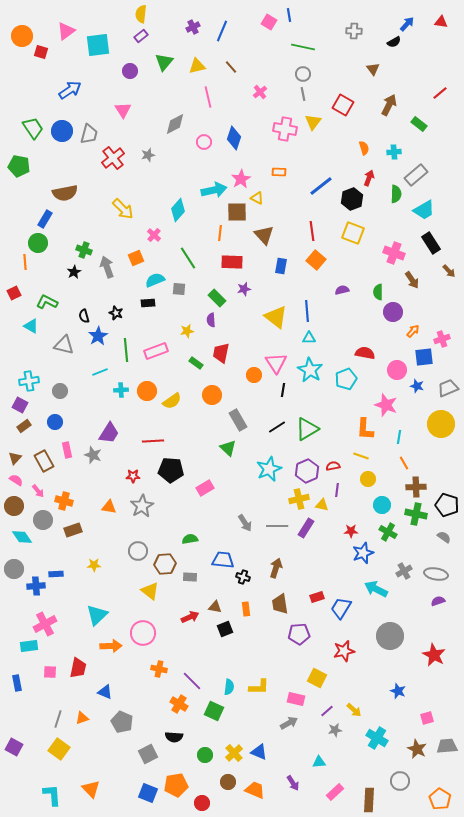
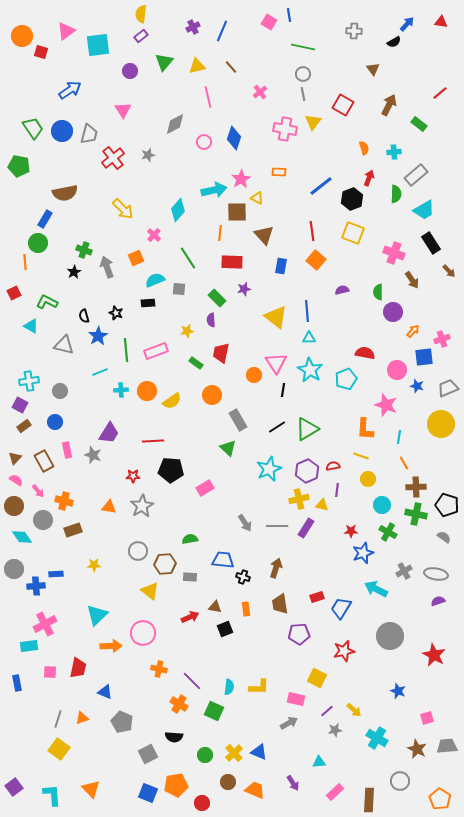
purple square at (14, 747): moved 40 px down; rotated 24 degrees clockwise
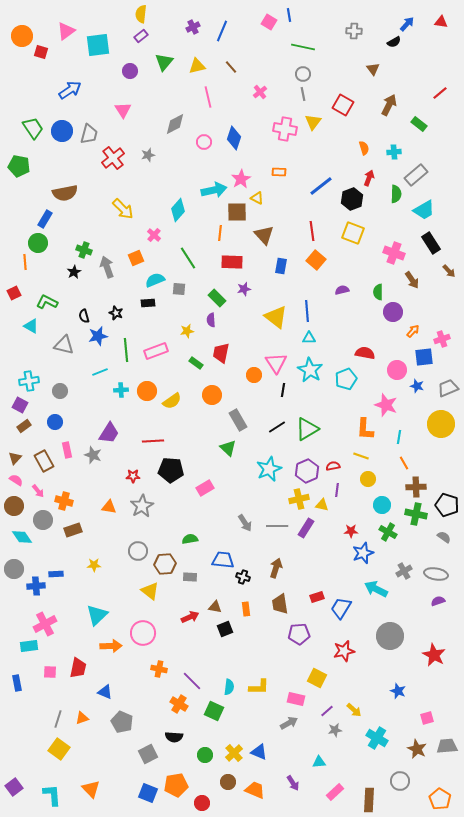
blue star at (98, 336): rotated 18 degrees clockwise
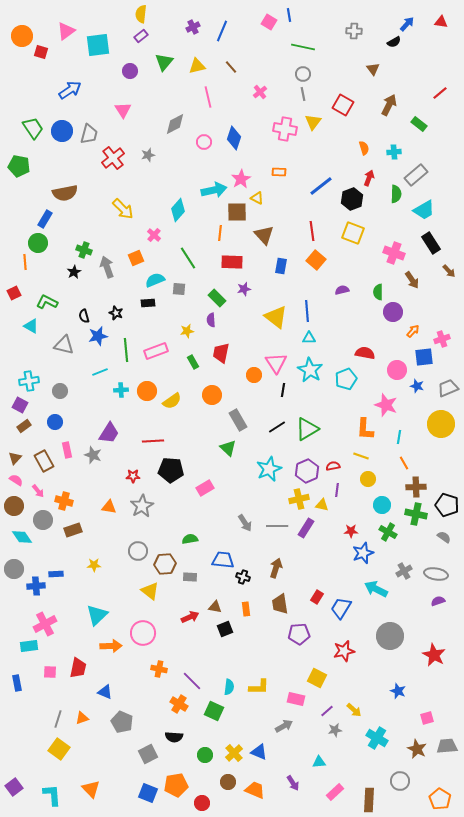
green rectangle at (196, 363): moved 3 px left, 1 px up; rotated 24 degrees clockwise
red rectangle at (317, 597): rotated 40 degrees counterclockwise
gray arrow at (289, 723): moved 5 px left, 3 px down
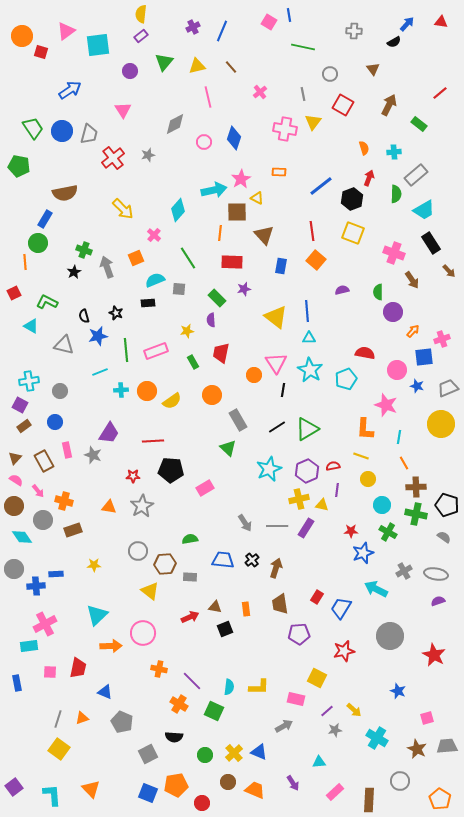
gray circle at (303, 74): moved 27 px right
black cross at (243, 577): moved 9 px right, 17 px up; rotated 32 degrees clockwise
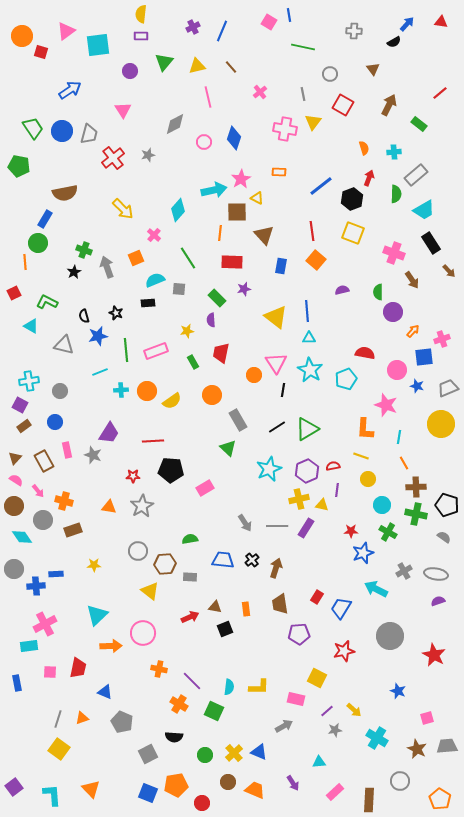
purple rectangle at (141, 36): rotated 40 degrees clockwise
